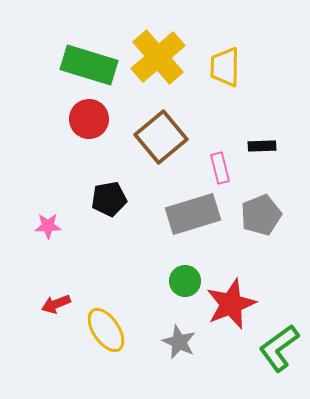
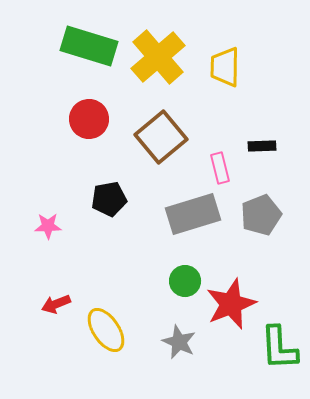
green rectangle: moved 19 px up
green L-shape: rotated 57 degrees counterclockwise
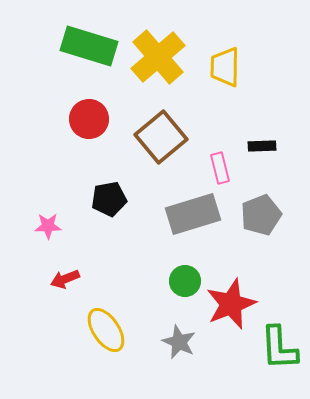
red arrow: moved 9 px right, 25 px up
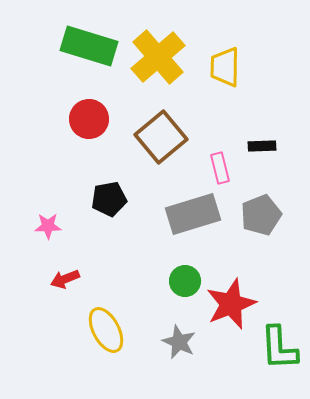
yellow ellipse: rotated 6 degrees clockwise
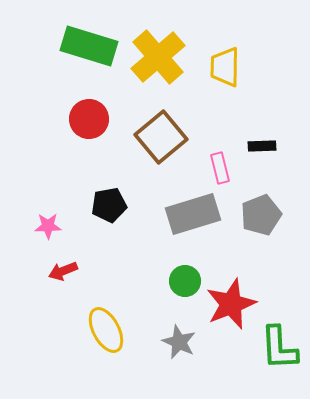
black pentagon: moved 6 px down
red arrow: moved 2 px left, 8 px up
